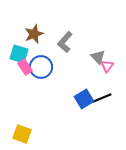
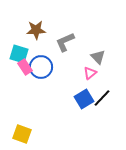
brown star: moved 2 px right, 4 px up; rotated 18 degrees clockwise
gray L-shape: rotated 25 degrees clockwise
pink triangle: moved 17 px left, 7 px down; rotated 16 degrees clockwise
black line: rotated 24 degrees counterclockwise
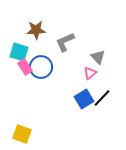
cyan square: moved 2 px up
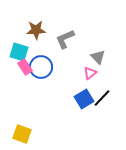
gray L-shape: moved 3 px up
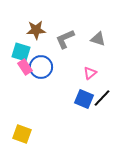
cyan square: moved 2 px right
gray triangle: moved 18 px up; rotated 28 degrees counterclockwise
blue square: rotated 36 degrees counterclockwise
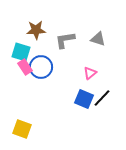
gray L-shape: moved 1 px down; rotated 15 degrees clockwise
yellow square: moved 5 px up
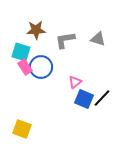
pink triangle: moved 15 px left, 9 px down
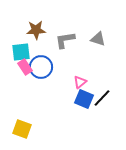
cyan square: rotated 24 degrees counterclockwise
pink triangle: moved 5 px right
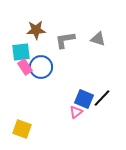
pink triangle: moved 4 px left, 30 px down
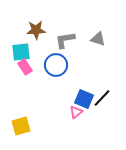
blue circle: moved 15 px right, 2 px up
yellow square: moved 1 px left, 3 px up; rotated 36 degrees counterclockwise
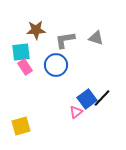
gray triangle: moved 2 px left, 1 px up
blue square: moved 3 px right; rotated 30 degrees clockwise
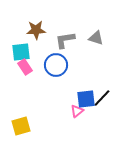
blue square: moved 1 px left; rotated 30 degrees clockwise
pink triangle: moved 1 px right, 1 px up
